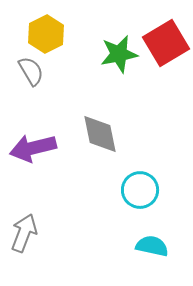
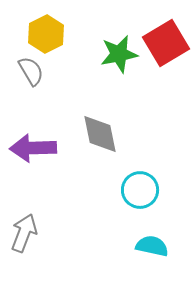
purple arrow: rotated 12 degrees clockwise
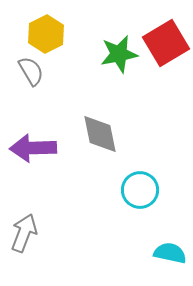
cyan semicircle: moved 18 px right, 7 px down
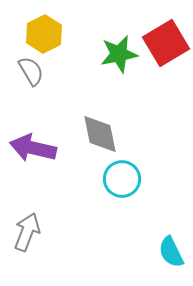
yellow hexagon: moved 2 px left
purple arrow: rotated 15 degrees clockwise
cyan circle: moved 18 px left, 11 px up
gray arrow: moved 3 px right, 1 px up
cyan semicircle: moved 1 px right, 1 px up; rotated 128 degrees counterclockwise
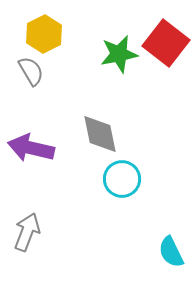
red square: rotated 21 degrees counterclockwise
purple arrow: moved 2 px left
